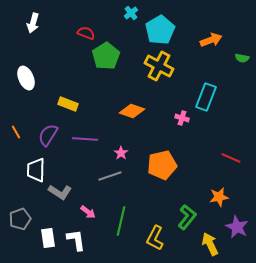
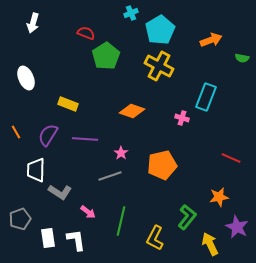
cyan cross: rotated 16 degrees clockwise
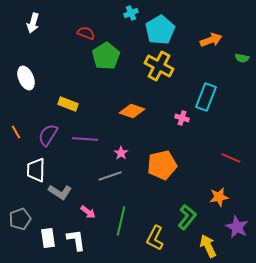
yellow arrow: moved 2 px left, 2 px down
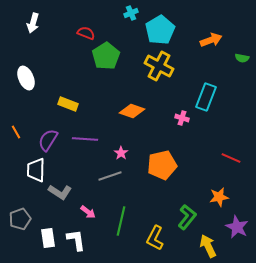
purple semicircle: moved 5 px down
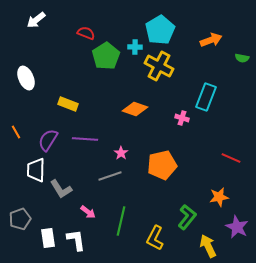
cyan cross: moved 4 px right, 34 px down; rotated 24 degrees clockwise
white arrow: moved 3 px right, 3 px up; rotated 36 degrees clockwise
orange diamond: moved 3 px right, 2 px up
gray L-shape: moved 1 px right, 3 px up; rotated 25 degrees clockwise
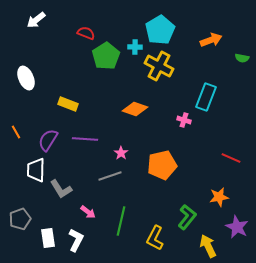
pink cross: moved 2 px right, 2 px down
white L-shape: rotated 35 degrees clockwise
